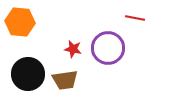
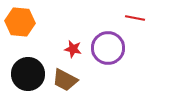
brown trapezoid: rotated 36 degrees clockwise
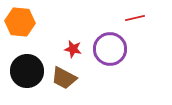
red line: rotated 24 degrees counterclockwise
purple circle: moved 2 px right, 1 px down
black circle: moved 1 px left, 3 px up
brown trapezoid: moved 1 px left, 2 px up
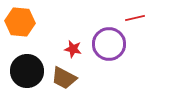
purple circle: moved 1 px left, 5 px up
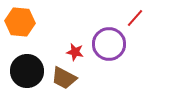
red line: rotated 36 degrees counterclockwise
red star: moved 2 px right, 3 px down
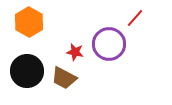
orange hexagon: moved 9 px right; rotated 24 degrees clockwise
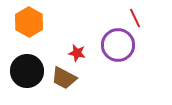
red line: rotated 66 degrees counterclockwise
purple circle: moved 9 px right, 1 px down
red star: moved 2 px right, 1 px down
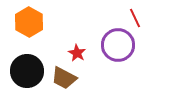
red star: rotated 18 degrees clockwise
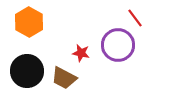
red line: rotated 12 degrees counterclockwise
red star: moved 4 px right; rotated 18 degrees counterclockwise
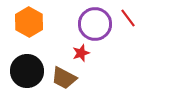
red line: moved 7 px left
purple circle: moved 23 px left, 21 px up
red star: rotated 30 degrees counterclockwise
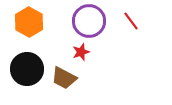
red line: moved 3 px right, 3 px down
purple circle: moved 6 px left, 3 px up
red star: moved 1 px up
black circle: moved 2 px up
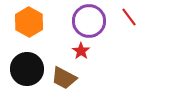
red line: moved 2 px left, 4 px up
red star: moved 1 px up; rotated 18 degrees counterclockwise
